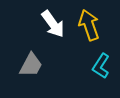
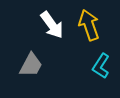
white arrow: moved 1 px left, 1 px down
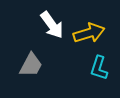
yellow arrow: moved 8 px down; rotated 92 degrees clockwise
cyan L-shape: moved 2 px left, 2 px down; rotated 15 degrees counterclockwise
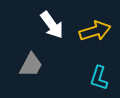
yellow arrow: moved 6 px right, 2 px up
cyan L-shape: moved 10 px down
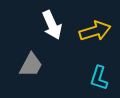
white arrow: rotated 12 degrees clockwise
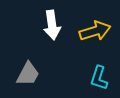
white arrow: rotated 16 degrees clockwise
gray trapezoid: moved 3 px left, 9 px down
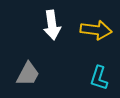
yellow arrow: moved 1 px right, 1 px up; rotated 24 degrees clockwise
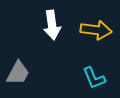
gray trapezoid: moved 10 px left, 1 px up
cyan L-shape: moved 5 px left; rotated 40 degrees counterclockwise
